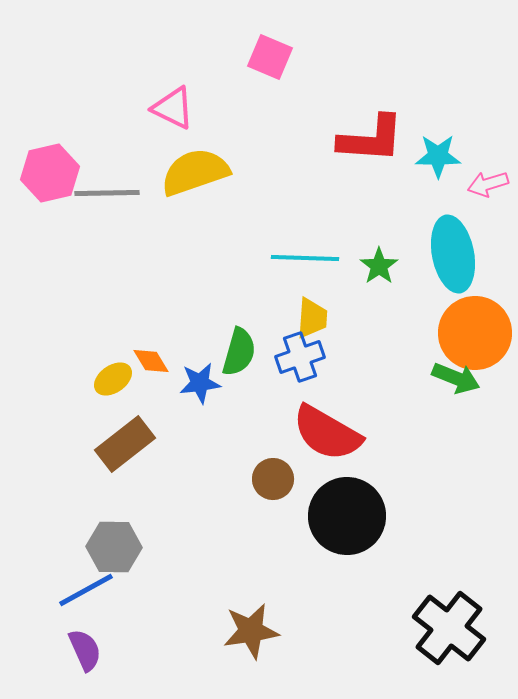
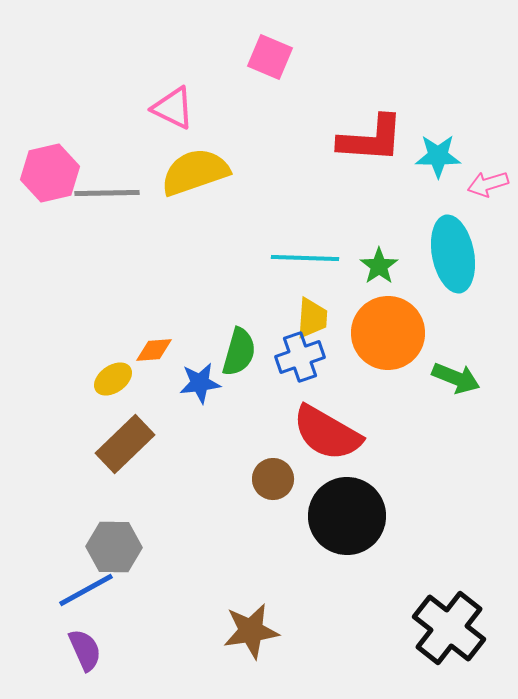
orange circle: moved 87 px left
orange diamond: moved 3 px right, 11 px up; rotated 63 degrees counterclockwise
brown rectangle: rotated 6 degrees counterclockwise
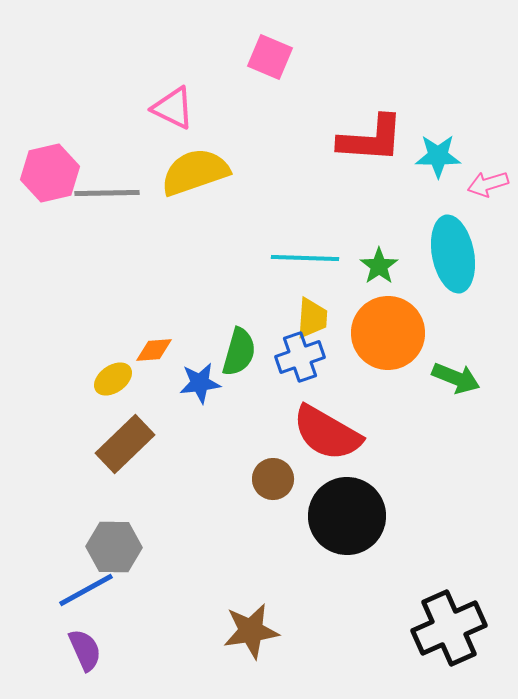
black cross: rotated 28 degrees clockwise
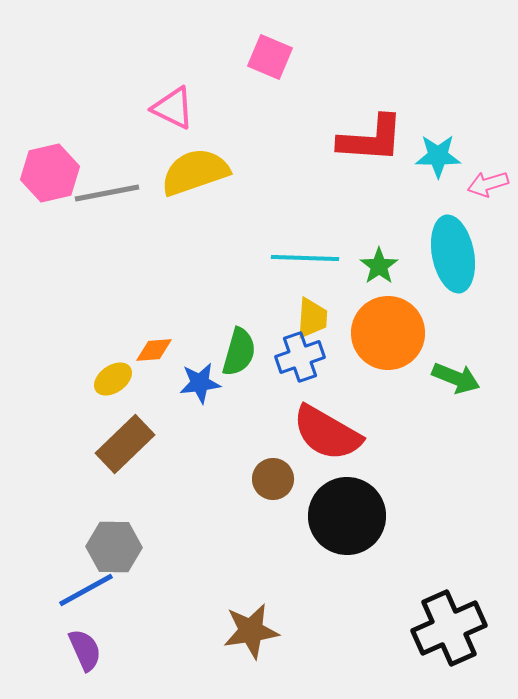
gray line: rotated 10 degrees counterclockwise
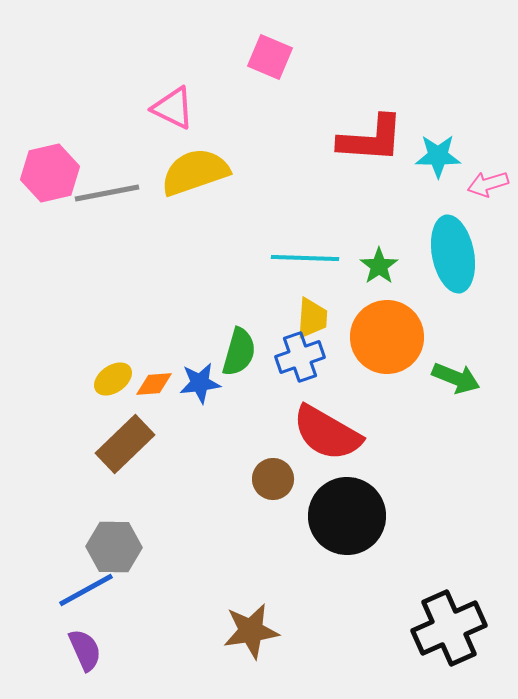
orange circle: moved 1 px left, 4 px down
orange diamond: moved 34 px down
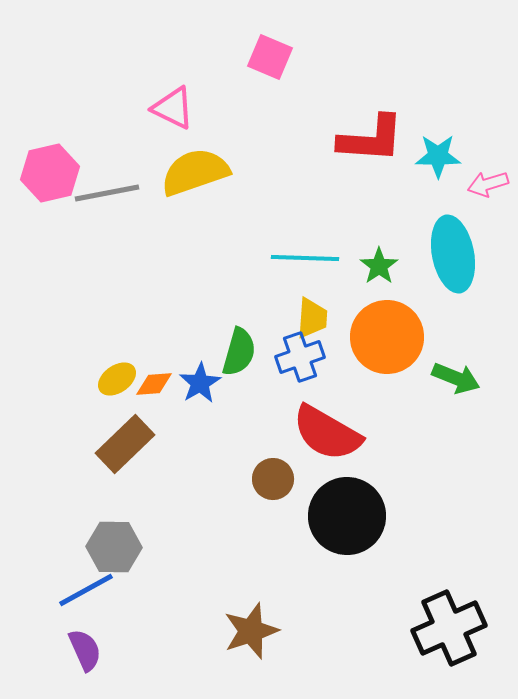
yellow ellipse: moved 4 px right
blue star: rotated 24 degrees counterclockwise
brown star: rotated 10 degrees counterclockwise
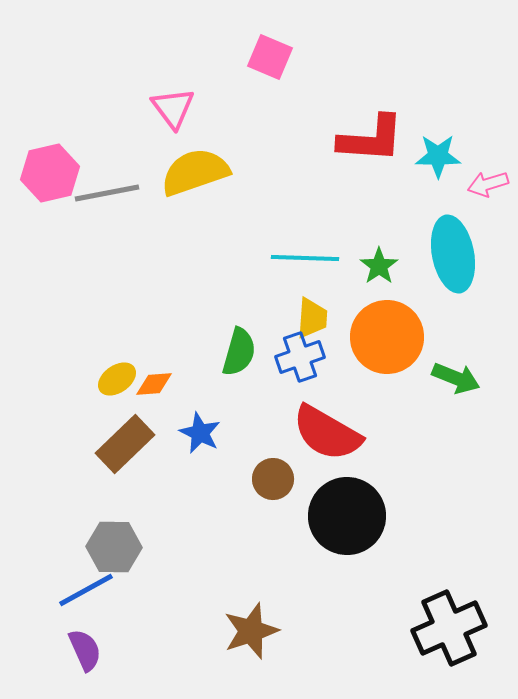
pink triangle: rotated 27 degrees clockwise
blue star: moved 50 px down; rotated 15 degrees counterclockwise
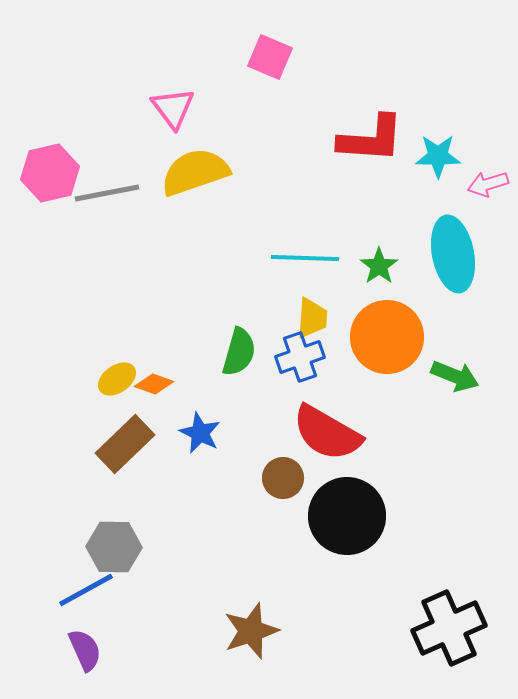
green arrow: moved 1 px left, 2 px up
orange diamond: rotated 24 degrees clockwise
brown circle: moved 10 px right, 1 px up
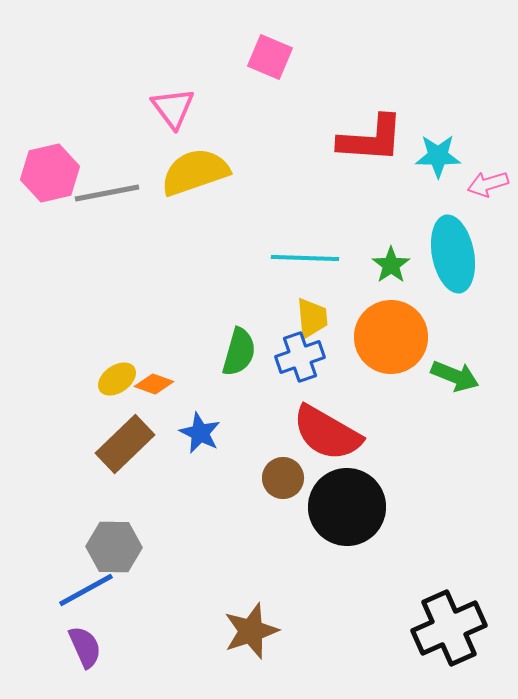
green star: moved 12 px right, 1 px up
yellow trapezoid: rotated 9 degrees counterclockwise
orange circle: moved 4 px right
black circle: moved 9 px up
purple semicircle: moved 3 px up
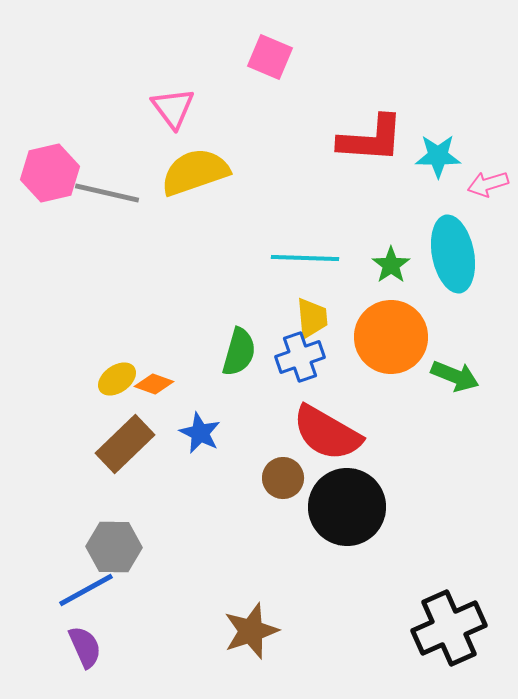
gray line: rotated 24 degrees clockwise
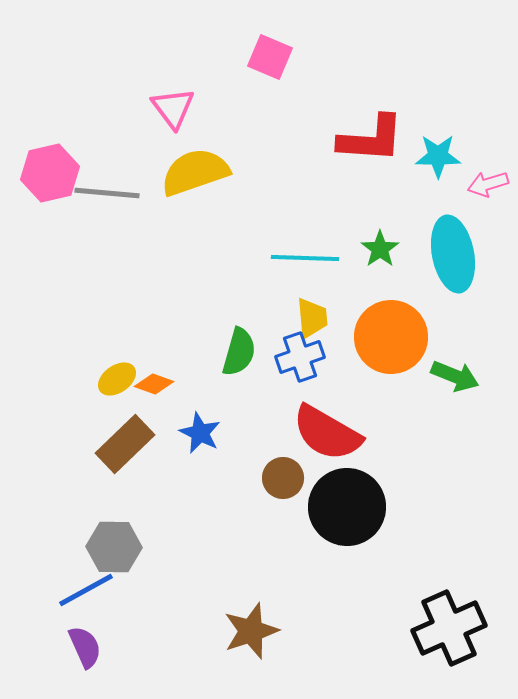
gray line: rotated 8 degrees counterclockwise
green star: moved 11 px left, 16 px up
